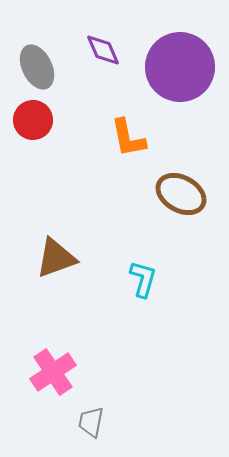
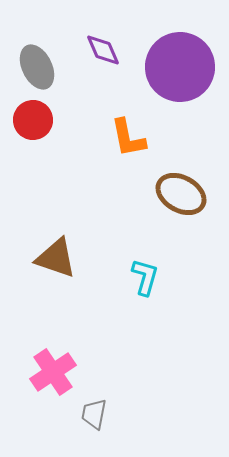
brown triangle: rotated 39 degrees clockwise
cyan L-shape: moved 2 px right, 2 px up
gray trapezoid: moved 3 px right, 8 px up
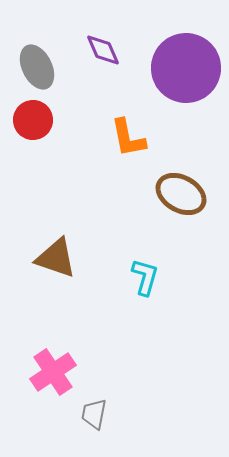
purple circle: moved 6 px right, 1 px down
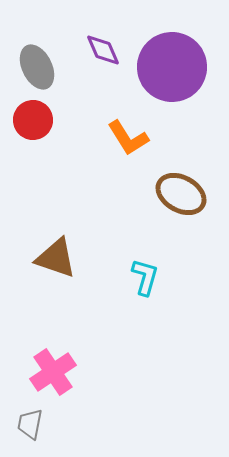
purple circle: moved 14 px left, 1 px up
orange L-shape: rotated 21 degrees counterclockwise
gray trapezoid: moved 64 px left, 10 px down
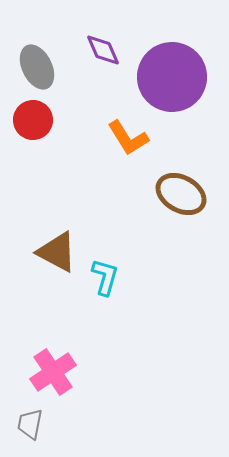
purple circle: moved 10 px down
brown triangle: moved 1 px right, 6 px up; rotated 9 degrees clockwise
cyan L-shape: moved 40 px left
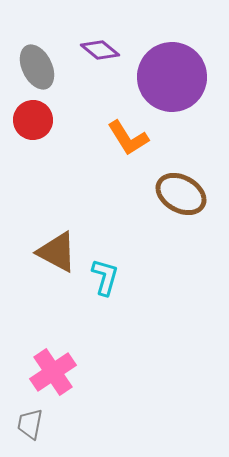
purple diamond: moved 3 px left; rotated 27 degrees counterclockwise
